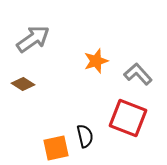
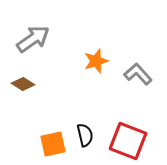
red square: moved 23 px down
black semicircle: moved 1 px up
orange square: moved 3 px left, 4 px up
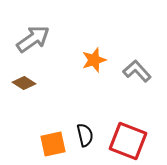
orange star: moved 2 px left, 1 px up
gray L-shape: moved 1 px left, 3 px up
brown diamond: moved 1 px right, 1 px up
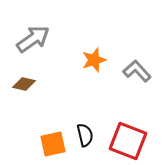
brown diamond: moved 1 px down; rotated 20 degrees counterclockwise
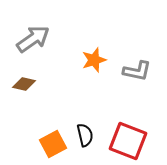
gray L-shape: rotated 144 degrees clockwise
orange square: rotated 16 degrees counterclockwise
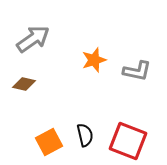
orange square: moved 4 px left, 2 px up
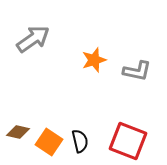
brown diamond: moved 6 px left, 48 px down
black semicircle: moved 5 px left, 6 px down
orange square: rotated 28 degrees counterclockwise
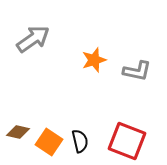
red square: moved 1 px left
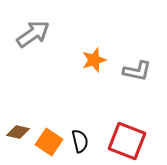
gray arrow: moved 5 px up
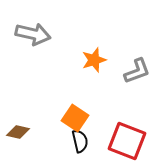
gray arrow: rotated 48 degrees clockwise
gray L-shape: rotated 32 degrees counterclockwise
orange square: moved 26 px right, 24 px up
